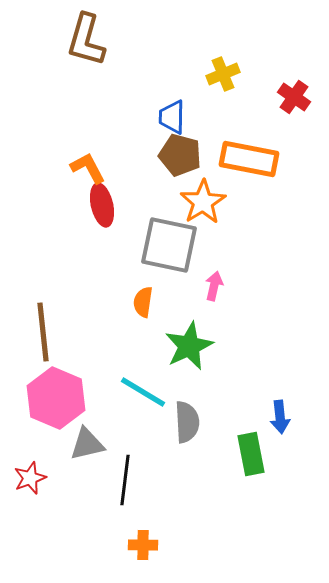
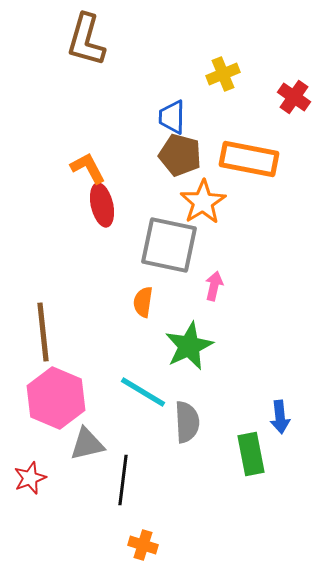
black line: moved 2 px left
orange cross: rotated 16 degrees clockwise
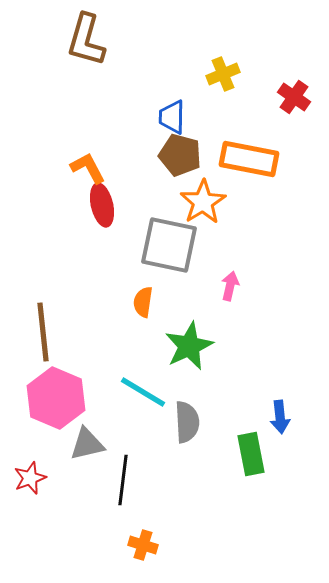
pink arrow: moved 16 px right
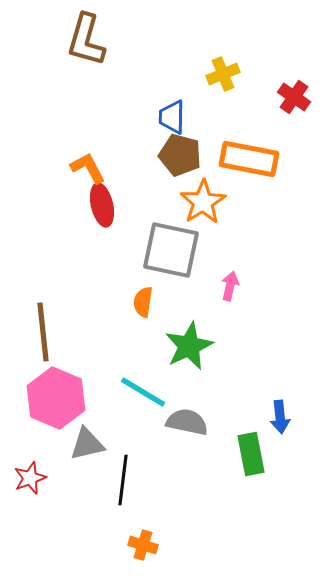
gray square: moved 2 px right, 5 px down
gray semicircle: rotated 75 degrees counterclockwise
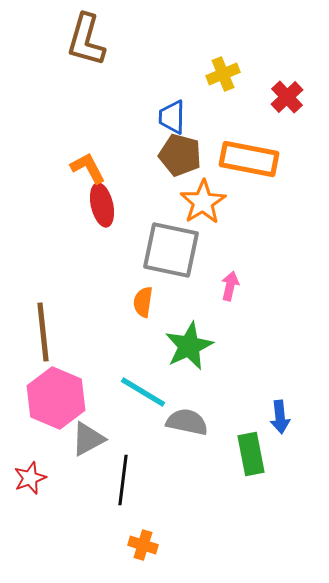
red cross: moved 7 px left; rotated 12 degrees clockwise
gray triangle: moved 1 px right, 5 px up; rotated 15 degrees counterclockwise
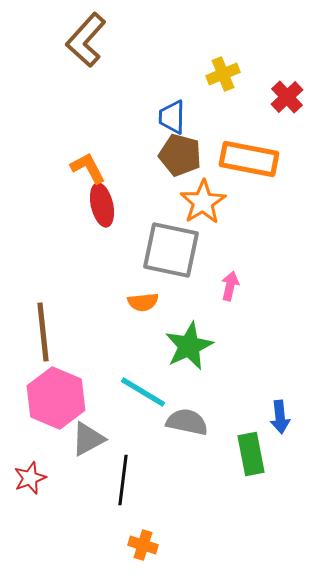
brown L-shape: rotated 26 degrees clockwise
orange semicircle: rotated 104 degrees counterclockwise
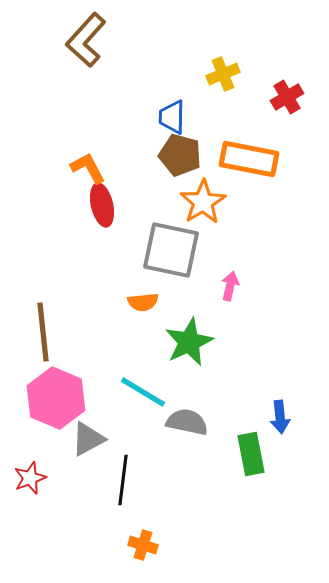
red cross: rotated 12 degrees clockwise
green star: moved 4 px up
